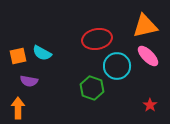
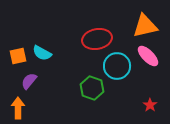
purple semicircle: rotated 120 degrees clockwise
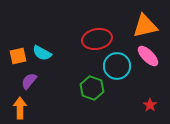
orange arrow: moved 2 px right
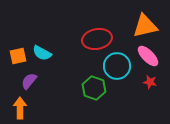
green hexagon: moved 2 px right
red star: moved 23 px up; rotated 24 degrees counterclockwise
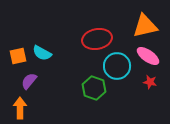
pink ellipse: rotated 10 degrees counterclockwise
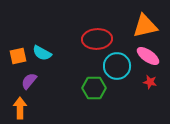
red ellipse: rotated 8 degrees clockwise
green hexagon: rotated 20 degrees counterclockwise
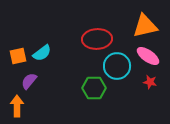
cyan semicircle: rotated 66 degrees counterclockwise
orange arrow: moved 3 px left, 2 px up
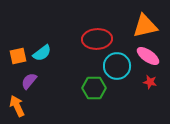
orange arrow: rotated 25 degrees counterclockwise
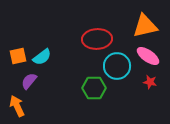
cyan semicircle: moved 4 px down
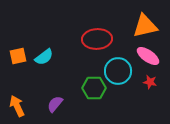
cyan semicircle: moved 2 px right
cyan circle: moved 1 px right, 5 px down
purple semicircle: moved 26 px right, 23 px down
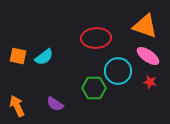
orange triangle: rotated 32 degrees clockwise
red ellipse: moved 1 px left, 1 px up
orange square: rotated 24 degrees clockwise
purple semicircle: rotated 96 degrees counterclockwise
